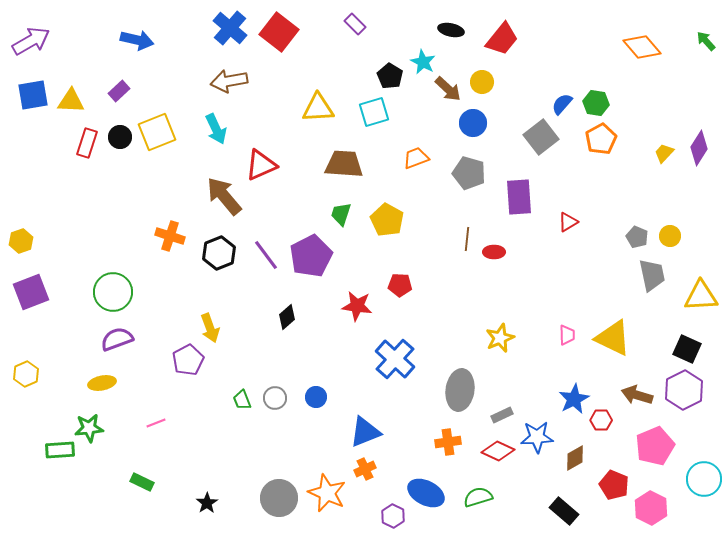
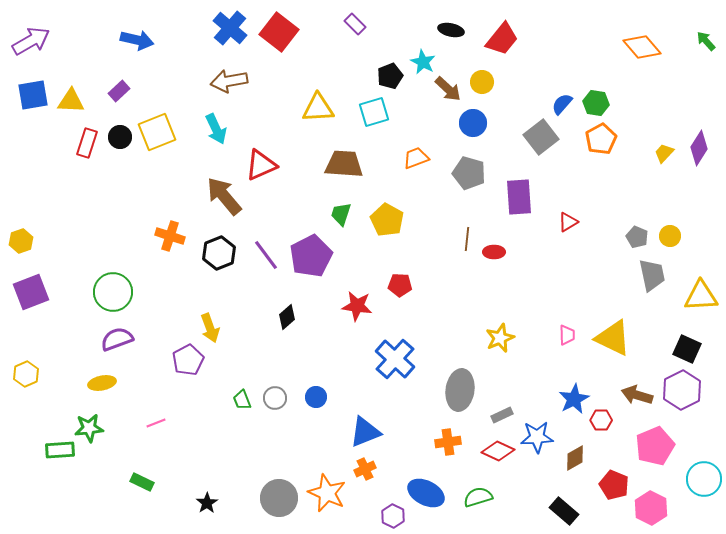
black pentagon at (390, 76): rotated 20 degrees clockwise
purple hexagon at (684, 390): moved 2 px left
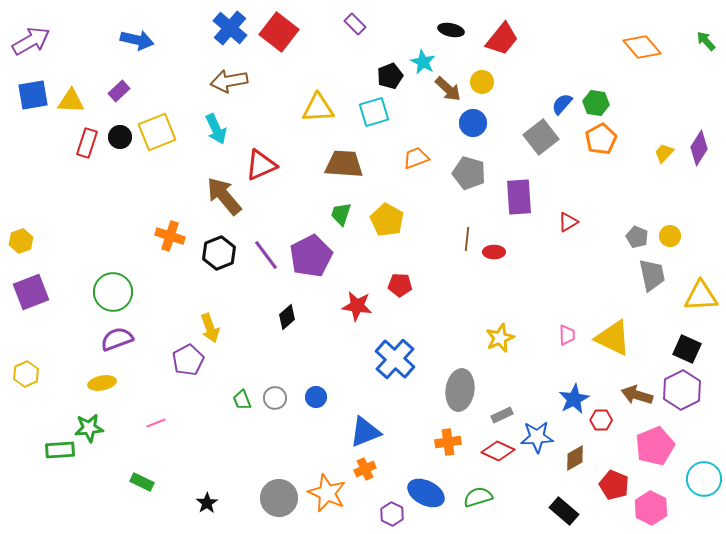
purple hexagon at (393, 516): moved 1 px left, 2 px up
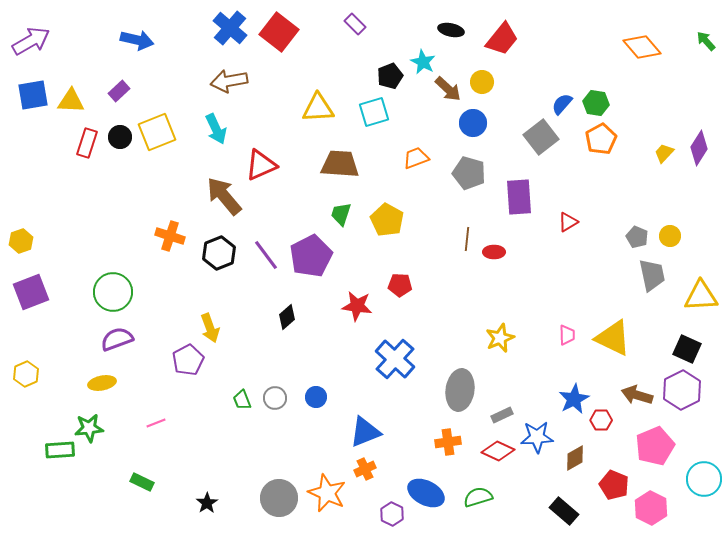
brown trapezoid at (344, 164): moved 4 px left
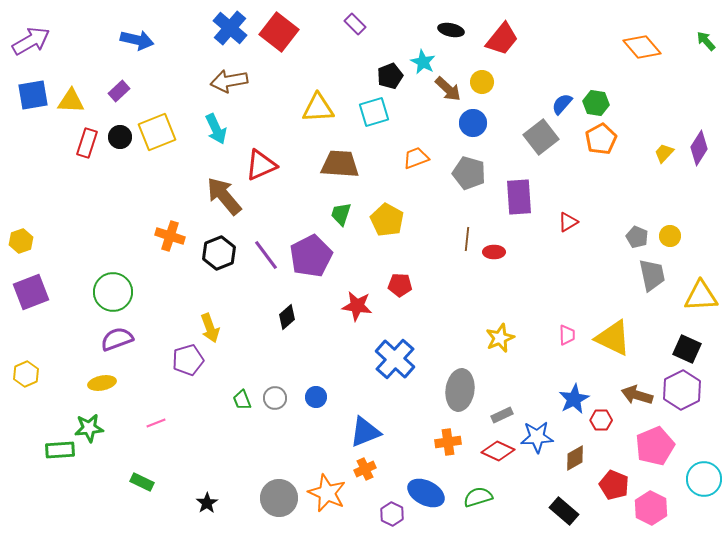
purple pentagon at (188, 360): rotated 12 degrees clockwise
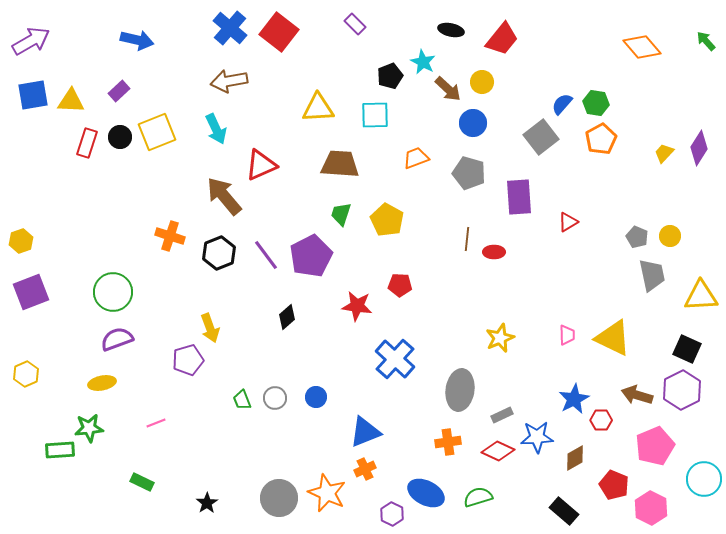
cyan square at (374, 112): moved 1 px right, 3 px down; rotated 16 degrees clockwise
